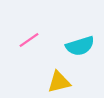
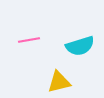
pink line: rotated 25 degrees clockwise
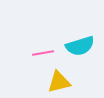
pink line: moved 14 px right, 13 px down
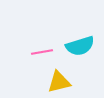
pink line: moved 1 px left, 1 px up
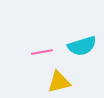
cyan semicircle: moved 2 px right
